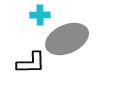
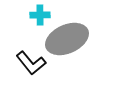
black L-shape: rotated 52 degrees clockwise
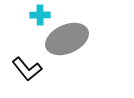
black L-shape: moved 4 px left, 6 px down
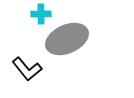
cyan cross: moved 1 px right, 1 px up
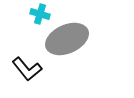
cyan cross: moved 1 px left; rotated 18 degrees clockwise
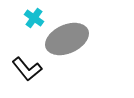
cyan cross: moved 6 px left, 4 px down; rotated 18 degrees clockwise
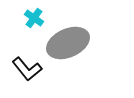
gray ellipse: moved 1 px right, 4 px down
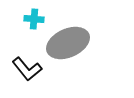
cyan cross: moved 1 px down; rotated 30 degrees counterclockwise
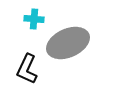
black L-shape: rotated 64 degrees clockwise
